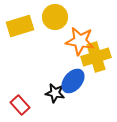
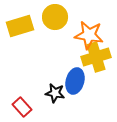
orange star: moved 9 px right, 6 px up
blue ellipse: moved 2 px right; rotated 25 degrees counterclockwise
red rectangle: moved 2 px right, 2 px down
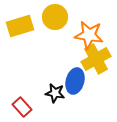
yellow cross: moved 2 px down; rotated 12 degrees counterclockwise
